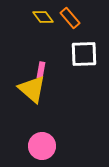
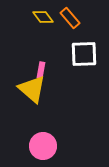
pink circle: moved 1 px right
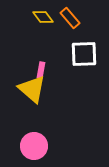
pink circle: moved 9 px left
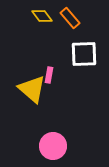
yellow diamond: moved 1 px left, 1 px up
pink rectangle: moved 8 px right, 5 px down
pink circle: moved 19 px right
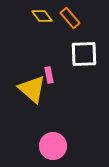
pink rectangle: rotated 21 degrees counterclockwise
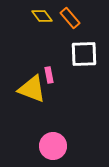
yellow triangle: rotated 20 degrees counterclockwise
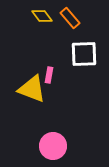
pink rectangle: rotated 21 degrees clockwise
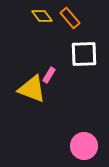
pink rectangle: rotated 21 degrees clockwise
pink circle: moved 31 px right
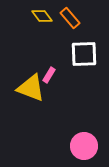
yellow triangle: moved 1 px left, 1 px up
